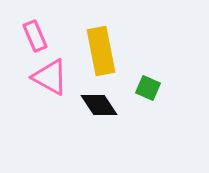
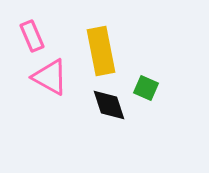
pink rectangle: moved 3 px left
green square: moved 2 px left
black diamond: moved 10 px right; rotated 15 degrees clockwise
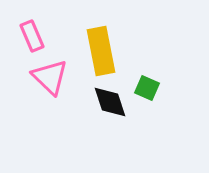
pink triangle: rotated 15 degrees clockwise
green square: moved 1 px right
black diamond: moved 1 px right, 3 px up
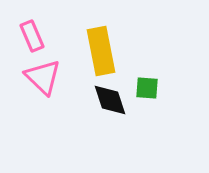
pink triangle: moved 7 px left
green square: rotated 20 degrees counterclockwise
black diamond: moved 2 px up
